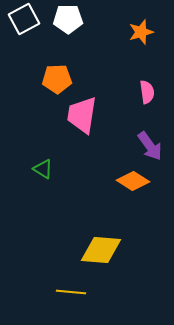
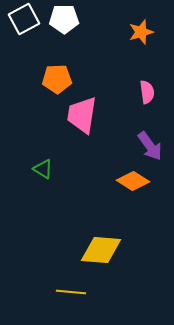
white pentagon: moved 4 px left
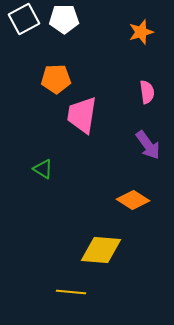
orange pentagon: moved 1 px left
purple arrow: moved 2 px left, 1 px up
orange diamond: moved 19 px down
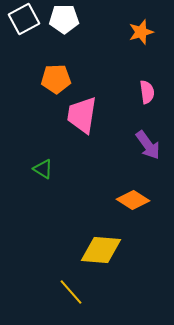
yellow line: rotated 44 degrees clockwise
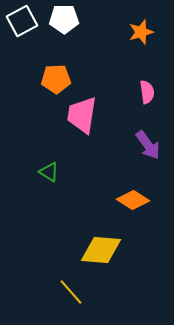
white square: moved 2 px left, 2 px down
green triangle: moved 6 px right, 3 px down
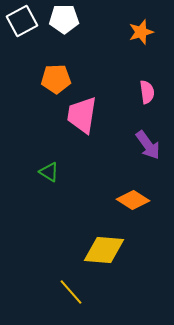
yellow diamond: moved 3 px right
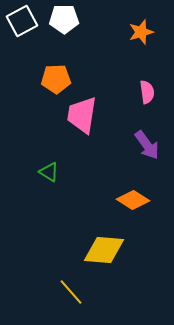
purple arrow: moved 1 px left
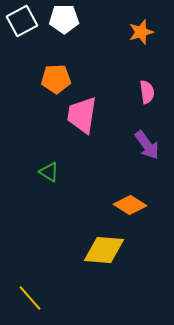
orange diamond: moved 3 px left, 5 px down
yellow line: moved 41 px left, 6 px down
